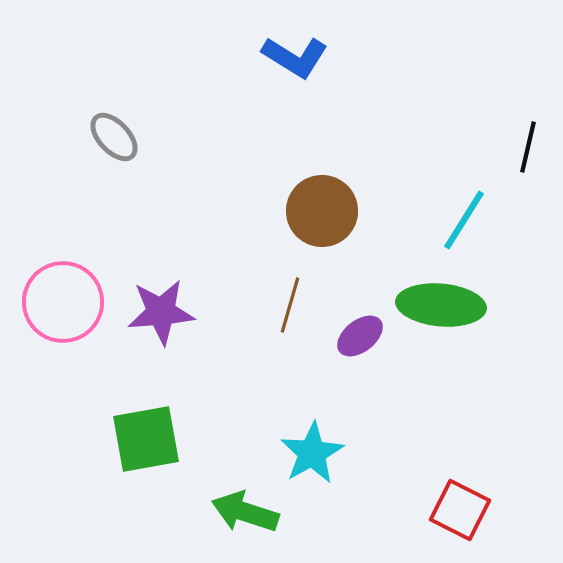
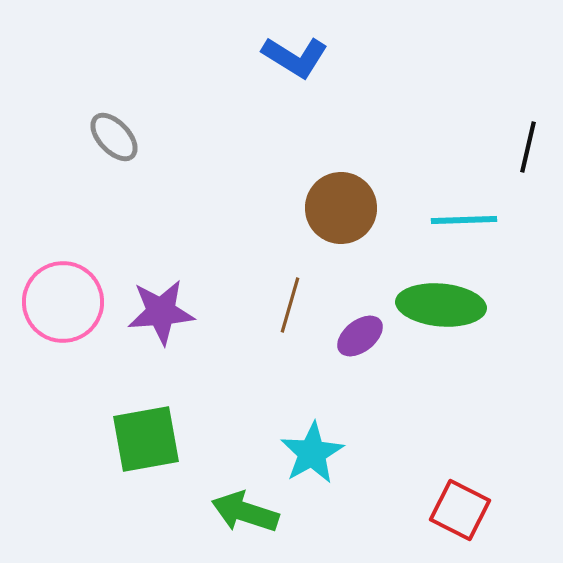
brown circle: moved 19 px right, 3 px up
cyan line: rotated 56 degrees clockwise
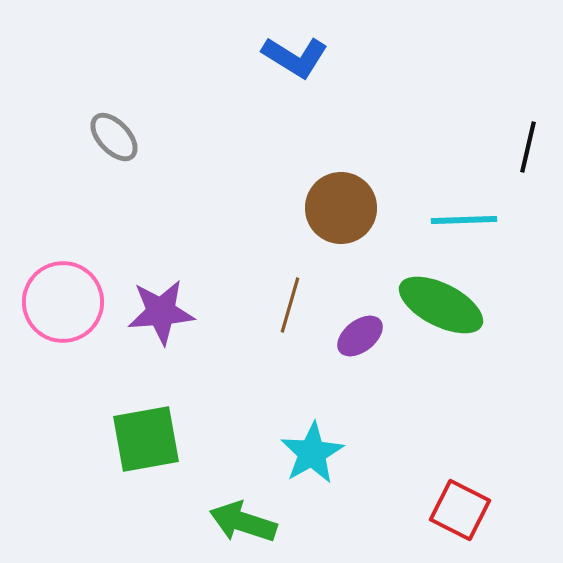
green ellipse: rotated 22 degrees clockwise
green arrow: moved 2 px left, 10 px down
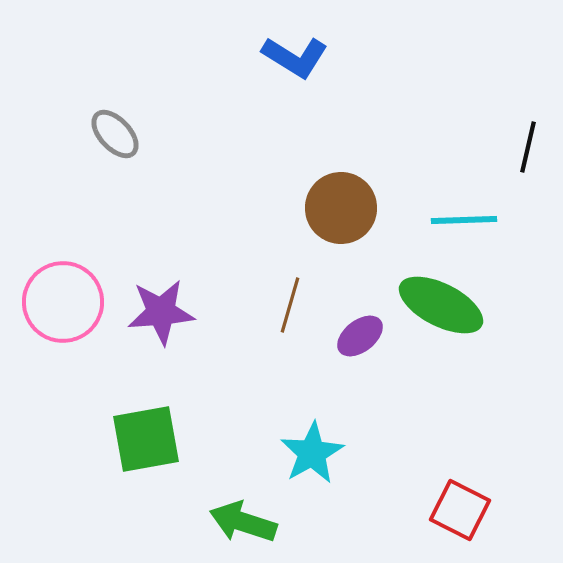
gray ellipse: moved 1 px right, 3 px up
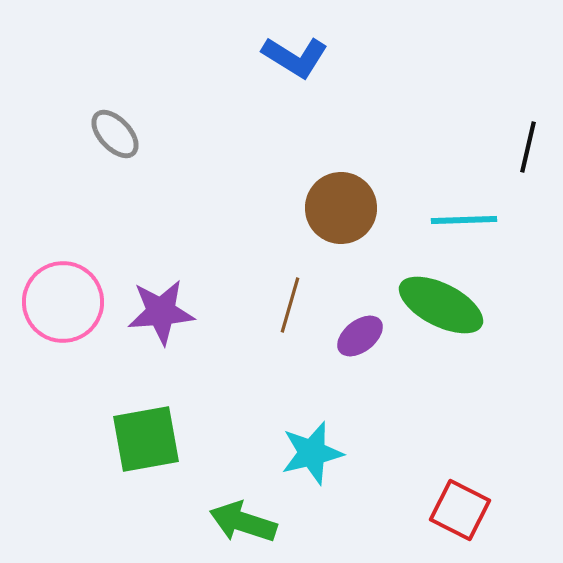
cyan star: rotated 16 degrees clockwise
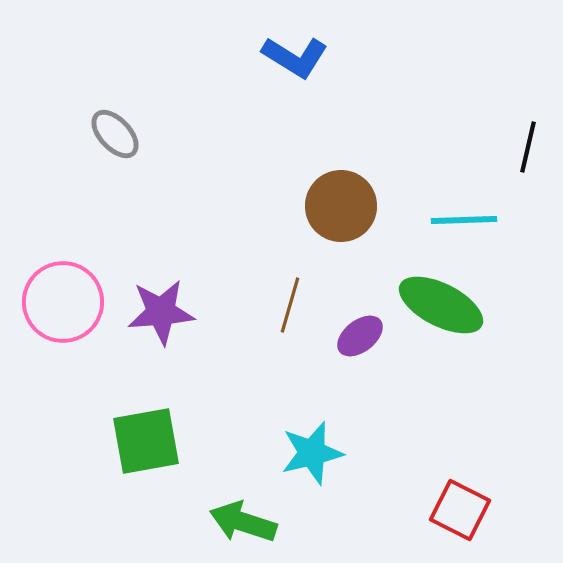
brown circle: moved 2 px up
green square: moved 2 px down
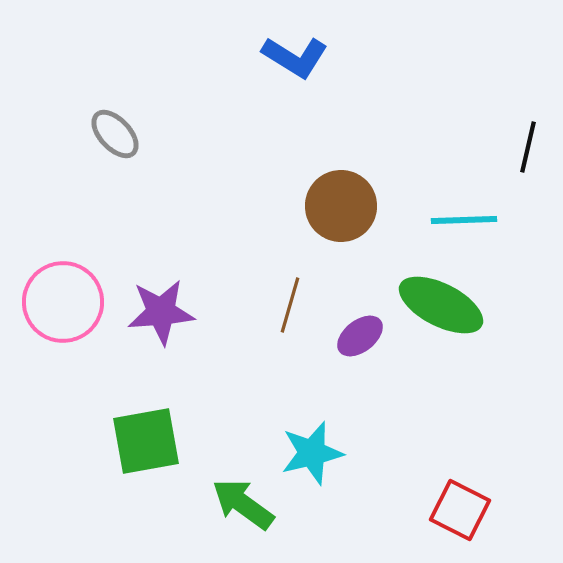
green arrow: moved 18 px up; rotated 18 degrees clockwise
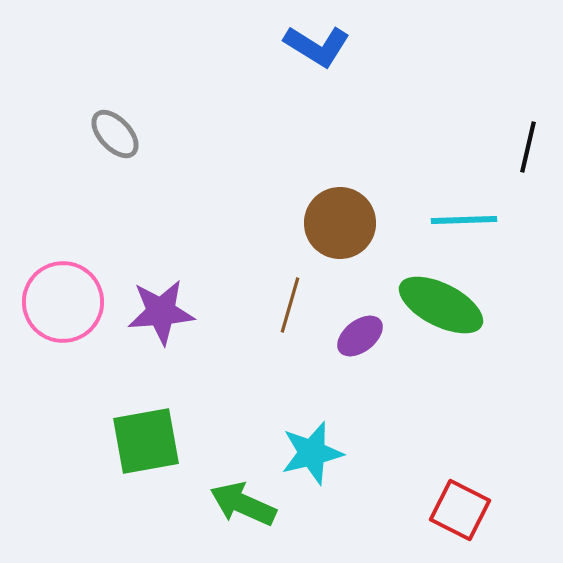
blue L-shape: moved 22 px right, 11 px up
brown circle: moved 1 px left, 17 px down
green arrow: rotated 12 degrees counterclockwise
